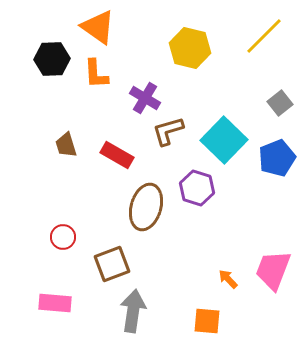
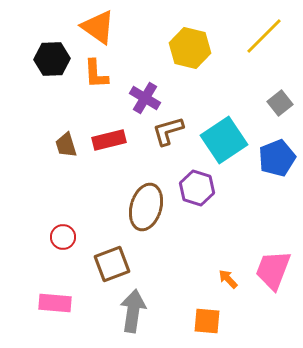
cyan square: rotated 12 degrees clockwise
red rectangle: moved 8 px left, 15 px up; rotated 44 degrees counterclockwise
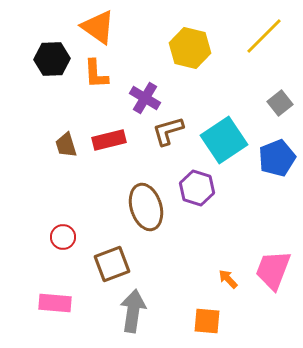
brown ellipse: rotated 33 degrees counterclockwise
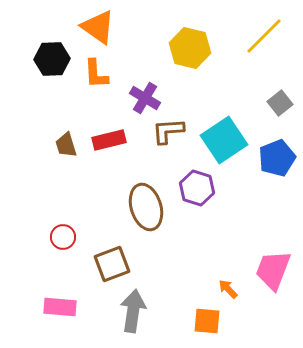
brown L-shape: rotated 12 degrees clockwise
orange arrow: moved 10 px down
pink rectangle: moved 5 px right, 4 px down
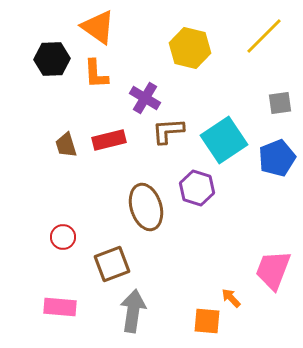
gray square: rotated 30 degrees clockwise
orange arrow: moved 3 px right, 9 px down
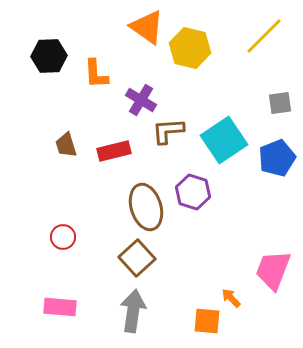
orange triangle: moved 49 px right
black hexagon: moved 3 px left, 3 px up
purple cross: moved 4 px left, 2 px down
red rectangle: moved 5 px right, 11 px down
purple hexagon: moved 4 px left, 4 px down
brown square: moved 25 px right, 6 px up; rotated 21 degrees counterclockwise
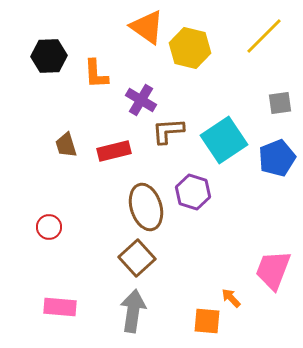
red circle: moved 14 px left, 10 px up
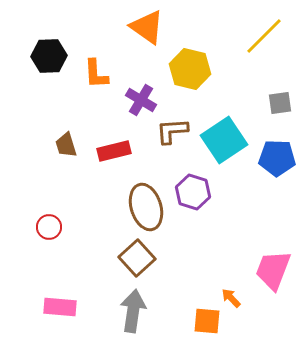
yellow hexagon: moved 21 px down
brown L-shape: moved 4 px right
blue pentagon: rotated 24 degrees clockwise
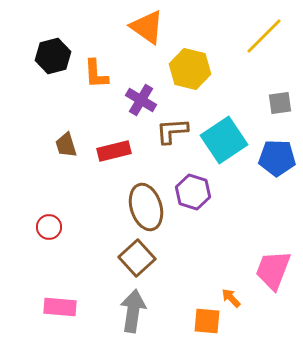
black hexagon: moved 4 px right; rotated 12 degrees counterclockwise
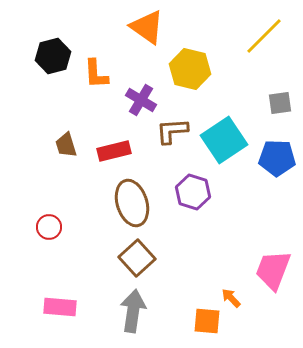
brown ellipse: moved 14 px left, 4 px up
